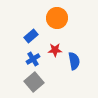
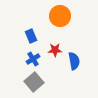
orange circle: moved 3 px right, 2 px up
blue rectangle: rotated 72 degrees counterclockwise
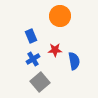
gray square: moved 6 px right
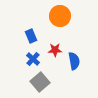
blue cross: rotated 16 degrees counterclockwise
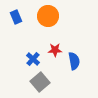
orange circle: moved 12 px left
blue rectangle: moved 15 px left, 19 px up
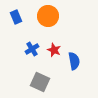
red star: moved 1 px left; rotated 24 degrees clockwise
blue cross: moved 1 px left, 10 px up; rotated 16 degrees clockwise
gray square: rotated 24 degrees counterclockwise
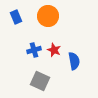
blue cross: moved 2 px right, 1 px down; rotated 16 degrees clockwise
gray square: moved 1 px up
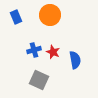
orange circle: moved 2 px right, 1 px up
red star: moved 1 px left, 2 px down
blue semicircle: moved 1 px right, 1 px up
gray square: moved 1 px left, 1 px up
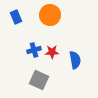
red star: moved 1 px left; rotated 24 degrees counterclockwise
